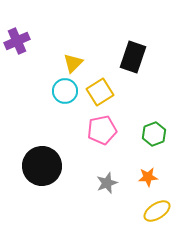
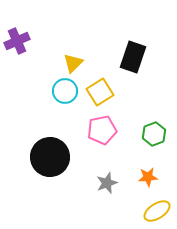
black circle: moved 8 px right, 9 px up
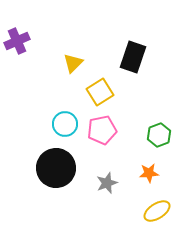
cyan circle: moved 33 px down
green hexagon: moved 5 px right, 1 px down
black circle: moved 6 px right, 11 px down
orange star: moved 1 px right, 4 px up
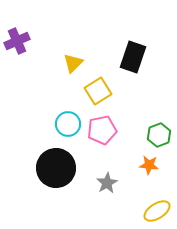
yellow square: moved 2 px left, 1 px up
cyan circle: moved 3 px right
orange star: moved 8 px up; rotated 12 degrees clockwise
gray star: rotated 10 degrees counterclockwise
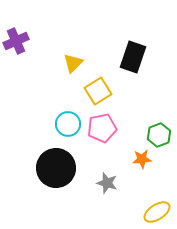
purple cross: moved 1 px left
pink pentagon: moved 2 px up
orange star: moved 7 px left, 6 px up; rotated 12 degrees counterclockwise
gray star: rotated 25 degrees counterclockwise
yellow ellipse: moved 1 px down
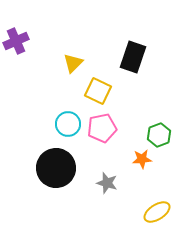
yellow square: rotated 32 degrees counterclockwise
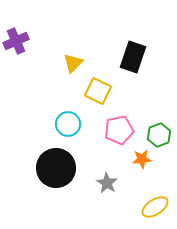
pink pentagon: moved 17 px right, 2 px down
gray star: rotated 15 degrees clockwise
yellow ellipse: moved 2 px left, 5 px up
